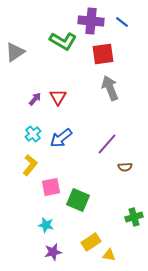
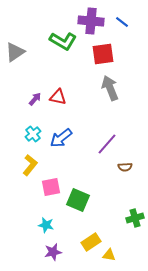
red triangle: rotated 48 degrees counterclockwise
green cross: moved 1 px right, 1 px down
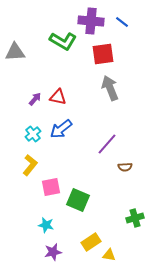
gray triangle: rotated 30 degrees clockwise
blue arrow: moved 9 px up
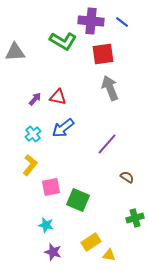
blue arrow: moved 2 px right, 1 px up
brown semicircle: moved 2 px right, 10 px down; rotated 144 degrees counterclockwise
purple star: rotated 30 degrees clockwise
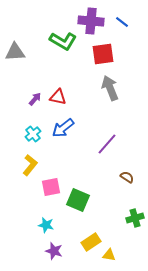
purple star: moved 1 px right, 1 px up
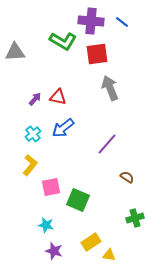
red square: moved 6 px left
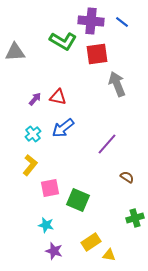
gray arrow: moved 7 px right, 4 px up
pink square: moved 1 px left, 1 px down
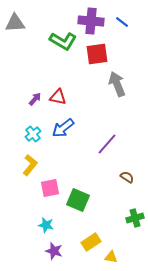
gray triangle: moved 29 px up
yellow triangle: moved 2 px right, 2 px down
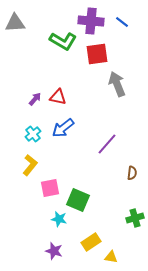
brown semicircle: moved 5 px right, 4 px up; rotated 64 degrees clockwise
cyan star: moved 13 px right, 6 px up
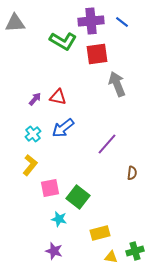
purple cross: rotated 10 degrees counterclockwise
green square: moved 3 px up; rotated 15 degrees clockwise
green cross: moved 33 px down
yellow rectangle: moved 9 px right, 9 px up; rotated 18 degrees clockwise
